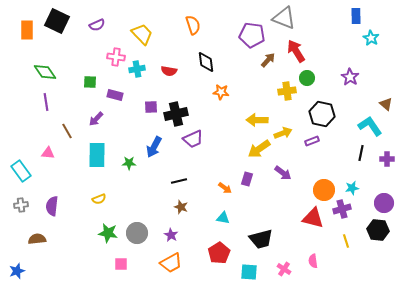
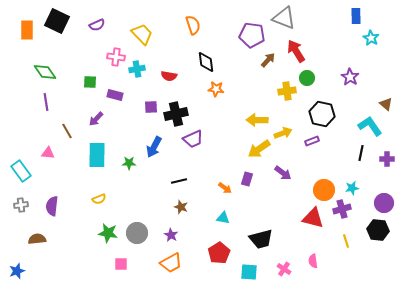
red semicircle at (169, 71): moved 5 px down
orange star at (221, 92): moved 5 px left, 3 px up
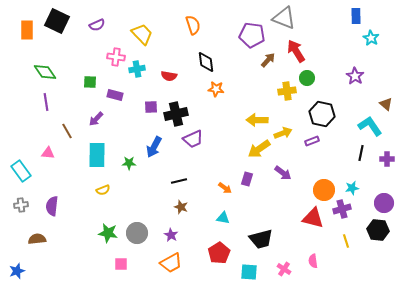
purple star at (350, 77): moved 5 px right, 1 px up
yellow semicircle at (99, 199): moved 4 px right, 9 px up
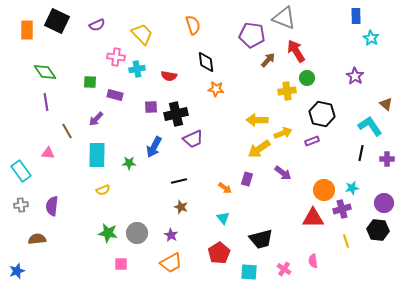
cyan triangle at (223, 218): rotated 40 degrees clockwise
red triangle at (313, 218): rotated 15 degrees counterclockwise
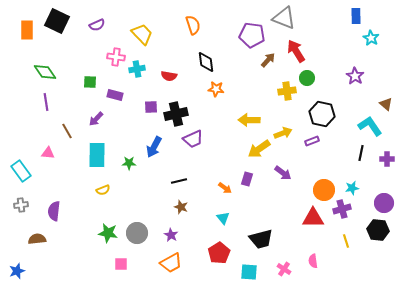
yellow arrow at (257, 120): moved 8 px left
purple semicircle at (52, 206): moved 2 px right, 5 px down
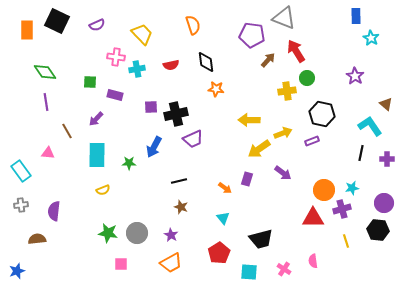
red semicircle at (169, 76): moved 2 px right, 11 px up; rotated 21 degrees counterclockwise
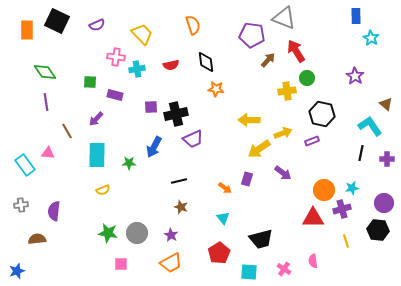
cyan rectangle at (21, 171): moved 4 px right, 6 px up
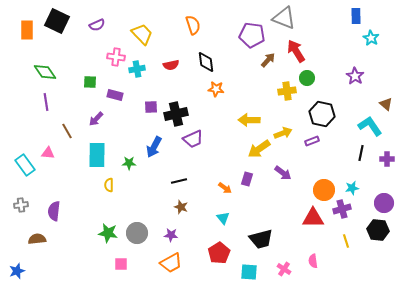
yellow semicircle at (103, 190): moved 6 px right, 5 px up; rotated 112 degrees clockwise
purple star at (171, 235): rotated 24 degrees counterclockwise
